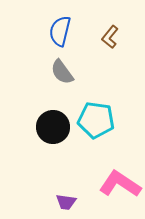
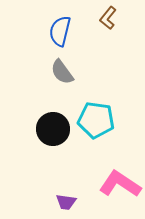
brown L-shape: moved 2 px left, 19 px up
black circle: moved 2 px down
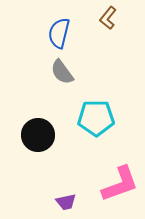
blue semicircle: moved 1 px left, 2 px down
cyan pentagon: moved 2 px up; rotated 9 degrees counterclockwise
black circle: moved 15 px left, 6 px down
pink L-shape: rotated 126 degrees clockwise
purple trapezoid: rotated 20 degrees counterclockwise
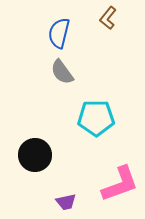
black circle: moved 3 px left, 20 px down
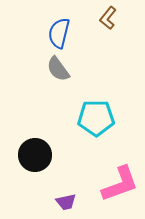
gray semicircle: moved 4 px left, 3 px up
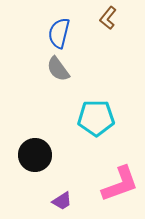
purple trapezoid: moved 4 px left, 1 px up; rotated 20 degrees counterclockwise
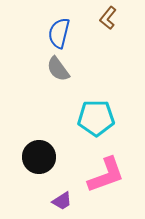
black circle: moved 4 px right, 2 px down
pink L-shape: moved 14 px left, 9 px up
